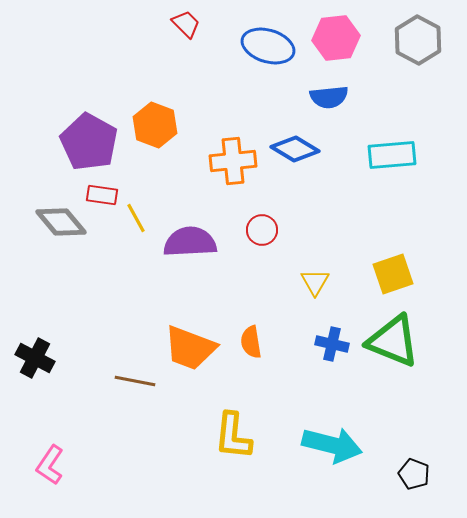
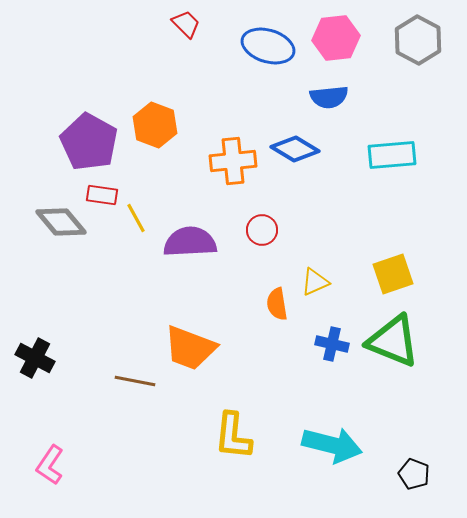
yellow triangle: rotated 36 degrees clockwise
orange semicircle: moved 26 px right, 38 px up
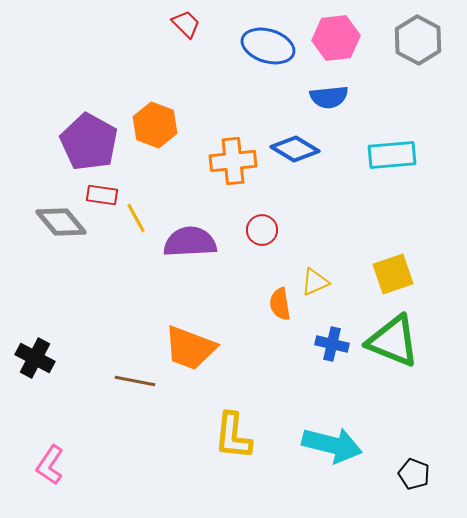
orange semicircle: moved 3 px right
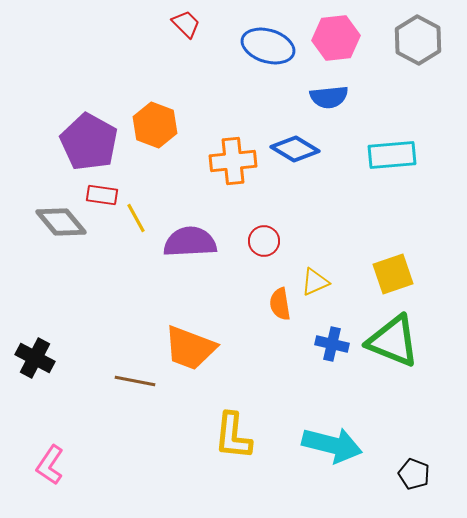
red circle: moved 2 px right, 11 px down
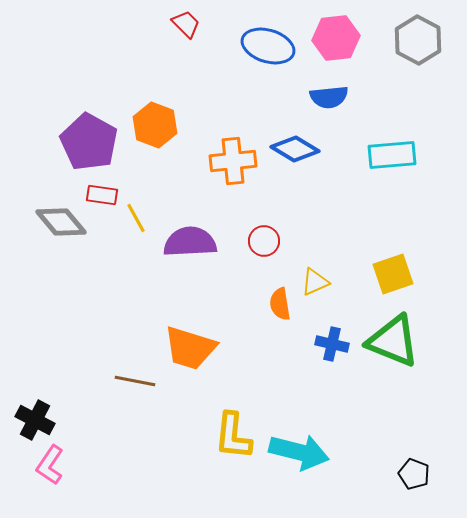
orange trapezoid: rotated 4 degrees counterclockwise
black cross: moved 62 px down
cyan arrow: moved 33 px left, 7 px down
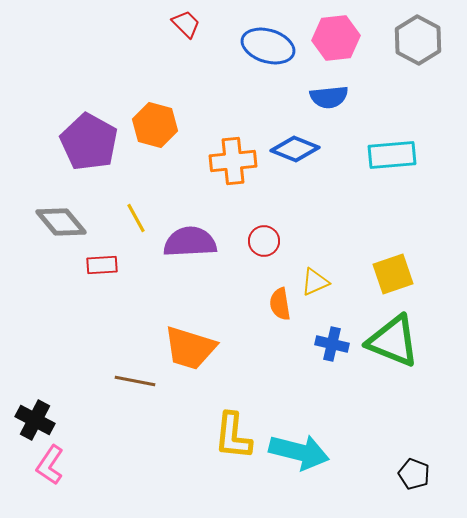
orange hexagon: rotated 6 degrees counterclockwise
blue diamond: rotated 9 degrees counterclockwise
red rectangle: moved 70 px down; rotated 12 degrees counterclockwise
